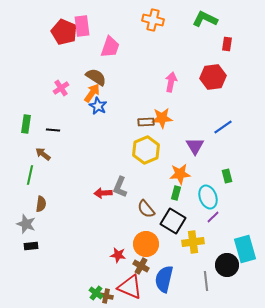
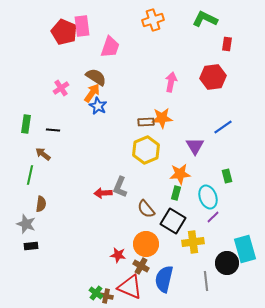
orange cross at (153, 20): rotated 30 degrees counterclockwise
black circle at (227, 265): moved 2 px up
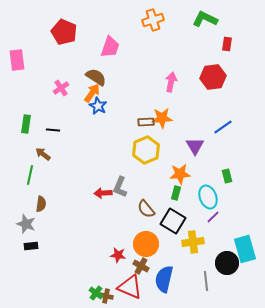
pink rectangle at (82, 26): moved 65 px left, 34 px down
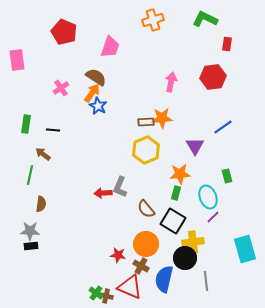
gray star at (26, 224): moved 4 px right, 7 px down; rotated 18 degrees counterclockwise
black circle at (227, 263): moved 42 px left, 5 px up
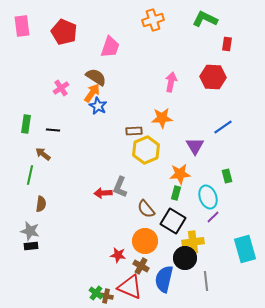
pink rectangle at (17, 60): moved 5 px right, 34 px up
red hexagon at (213, 77): rotated 10 degrees clockwise
brown rectangle at (146, 122): moved 12 px left, 9 px down
gray star at (30, 231): rotated 12 degrees clockwise
orange circle at (146, 244): moved 1 px left, 3 px up
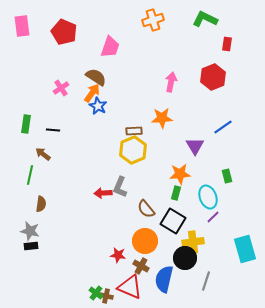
red hexagon at (213, 77): rotated 25 degrees counterclockwise
yellow hexagon at (146, 150): moved 13 px left
gray line at (206, 281): rotated 24 degrees clockwise
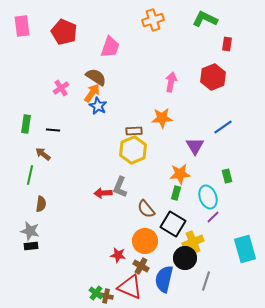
black square at (173, 221): moved 3 px down
yellow cross at (193, 242): rotated 15 degrees counterclockwise
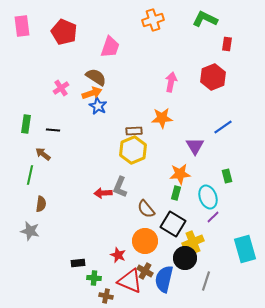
orange arrow at (92, 93): rotated 36 degrees clockwise
black rectangle at (31, 246): moved 47 px right, 17 px down
red star at (118, 255): rotated 14 degrees clockwise
brown cross at (141, 266): moved 4 px right, 5 px down
red triangle at (130, 287): moved 6 px up
green cross at (96, 293): moved 2 px left, 15 px up; rotated 32 degrees counterclockwise
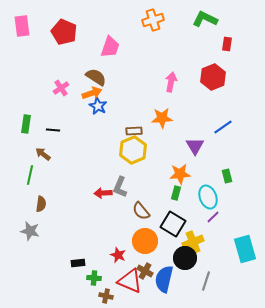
brown semicircle at (146, 209): moved 5 px left, 2 px down
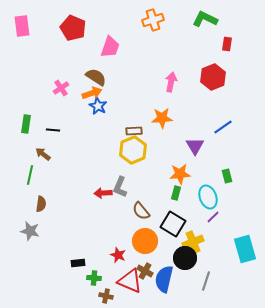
red pentagon at (64, 32): moved 9 px right, 4 px up
